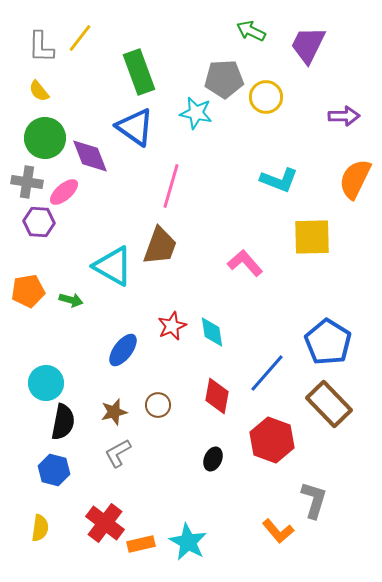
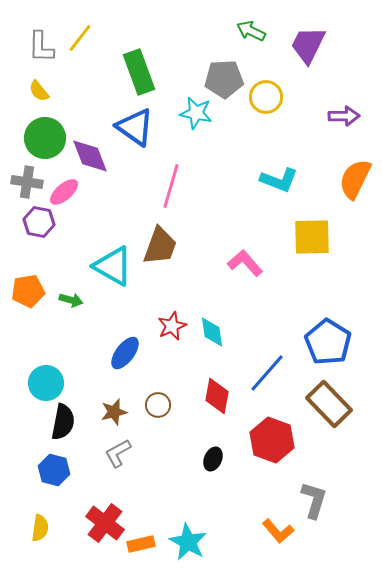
purple hexagon at (39, 222): rotated 8 degrees clockwise
blue ellipse at (123, 350): moved 2 px right, 3 px down
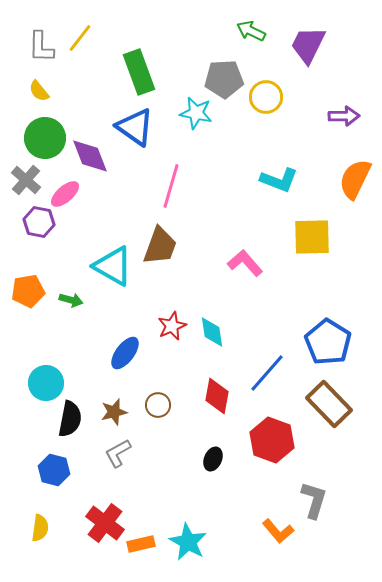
gray cross at (27, 182): moved 1 px left, 2 px up; rotated 32 degrees clockwise
pink ellipse at (64, 192): moved 1 px right, 2 px down
black semicircle at (63, 422): moved 7 px right, 3 px up
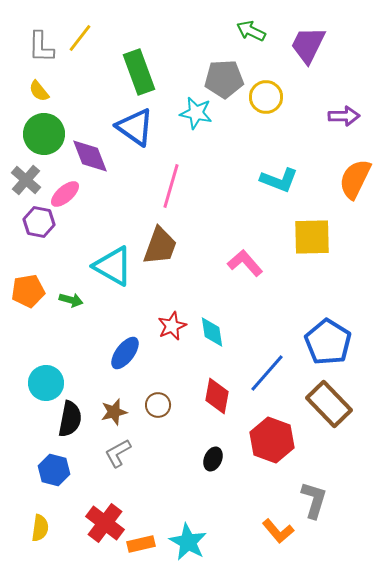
green circle at (45, 138): moved 1 px left, 4 px up
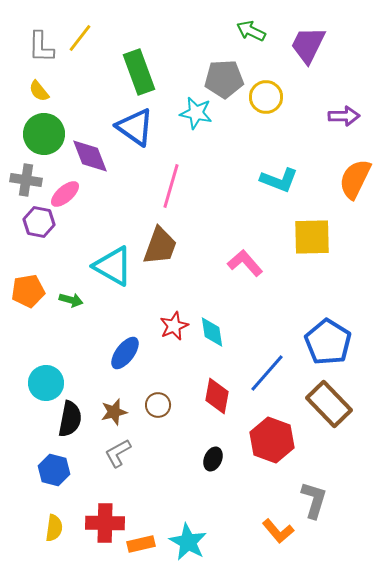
gray cross at (26, 180): rotated 32 degrees counterclockwise
red star at (172, 326): moved 2 px right
red cross at (105, 523): rotated 36 degrees counterclockwise
yellow semicircle at (40, 528): moved 14 px right
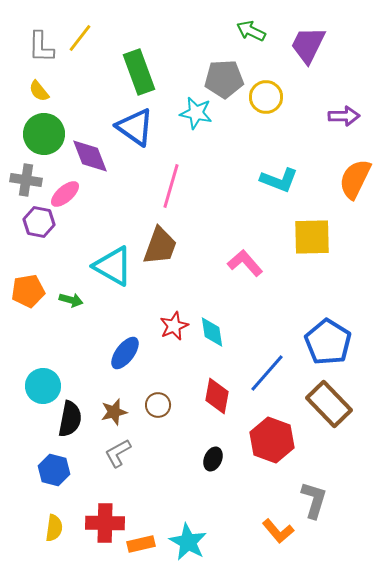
cyan circle at (46, 383): moved 3 px left, 3 px down
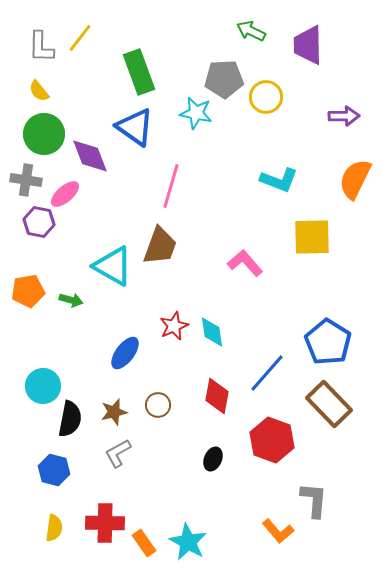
purple trapezoid at (308, 45): rotated 27 degrees counterclockwise
gray L-shape at (314, 500): rotated 12 degrees counterclockwise
orange rectangle at (141, 544): moved 3 px right, 1 px up; rotated 68 degrees clockwise
